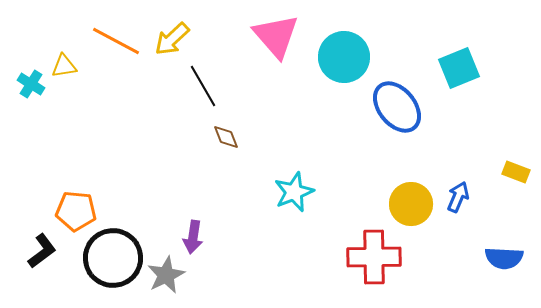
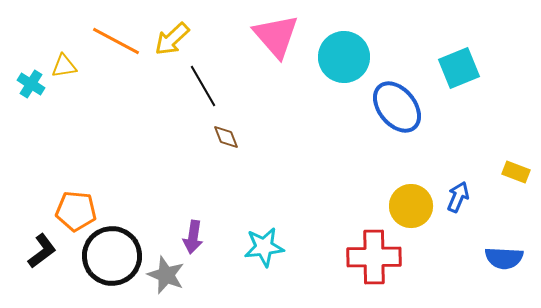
cyan star: moved 30 px left, 55 px down; rotated 15 degrees clockwise
yellow circle: moved 2 px down
black circle: moved 1 px left, 2 px up
gray star: rotated 24 degrees counterclockwise
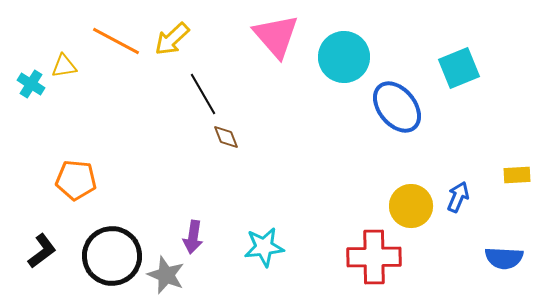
black line: moved 8 px down
yellow rectangle: moved 1 px right, 3 px down; rotated 24 degrees counterclockwise
orange pentagon: moved 31 px up
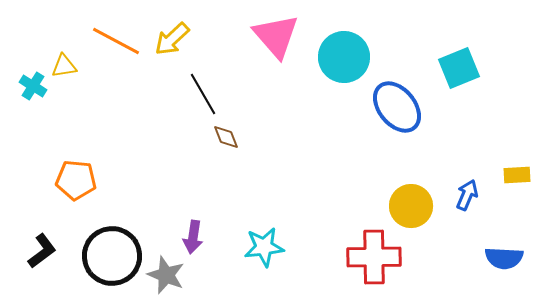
cyan cross: moved 2 px right, 2 px down
blue arrow: moved 9 px right, 2 px up
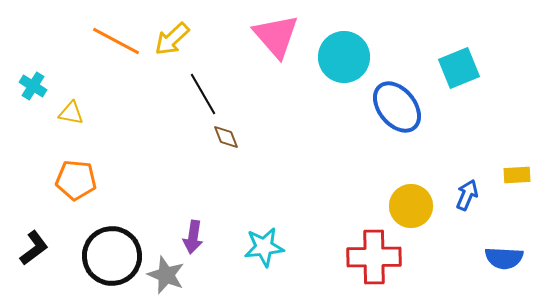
yellow triangle: moved 7 px right, 47 px down; rotated 20 degrees clockwise
black L-shape: moved 8 px left, 3 px up
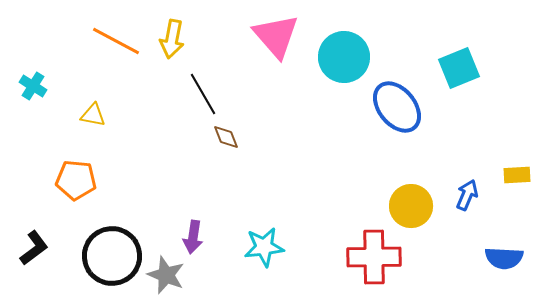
yellow arrow: rotated 36 degrees counterclockwise
yellow triangle: moved 22 px right, 2 px down
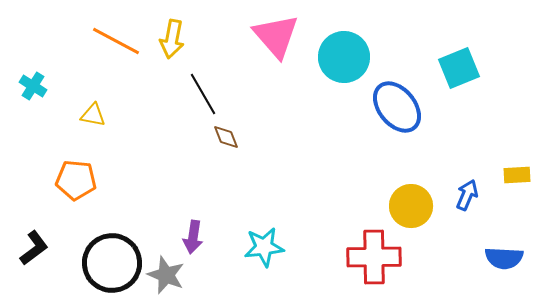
black circle: moved 7 px down
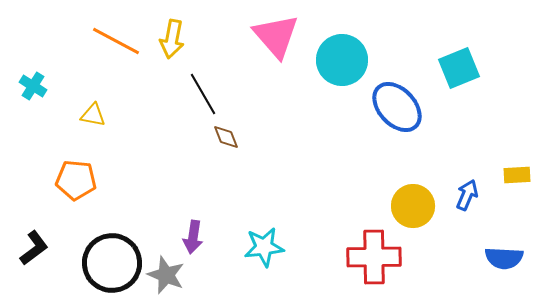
cyan circle: moved 2 px left, 3 px down
blue ellipse: rotated 4 degrees counterclockwise
yellow circle: moved 2 px right
